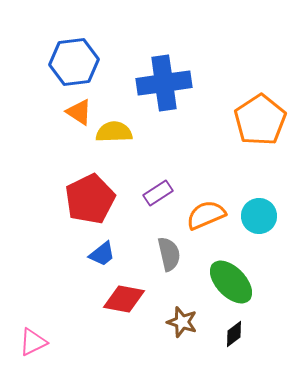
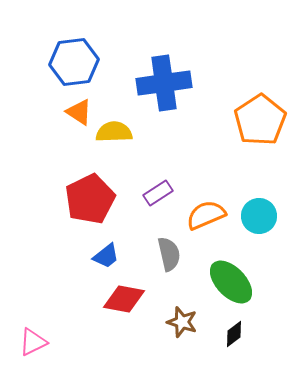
blue trapezoid: moved 4 px right, 2 px down
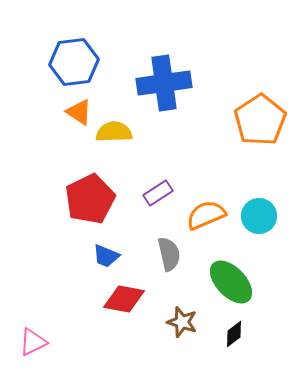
blue trapezoid: rotated 60 degrees clockwise
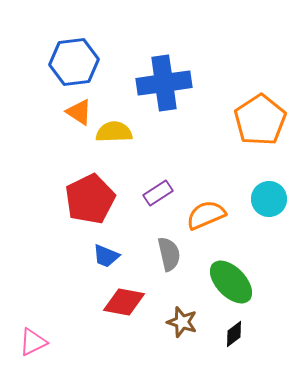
cyan circle: moved 10 px right, 17 px up
red diamond: moved 3 px down
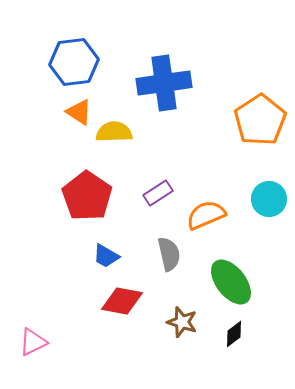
red pentagon: moved 3 px left, 3 px up; rotated 12 degrees counterclockwise
blue trapezoid: rotated 8 degrees clockwise
green ellipse: rotated 6 degrees clockwise
red diamond: moved 2 px left, 1 px up
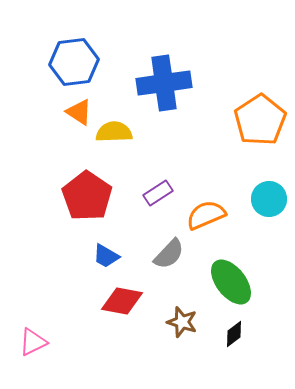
gray semicircle: rotated 56 degrees clockwise
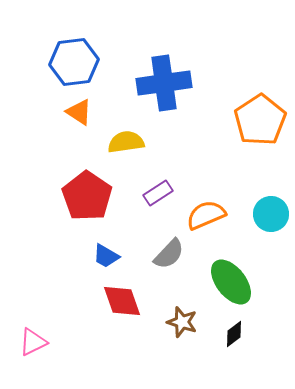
yellow semicircle: moved 12 px right, 10 px down; rotated 6 degrees counterclockwise
cyan circle: moved 2 px right, 15 px down
red diamond: rotated 60 degrees clockwise
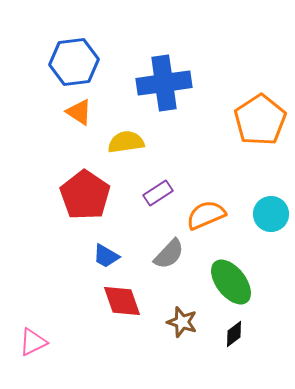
red pentagon: moved 2 px left, 1 px up
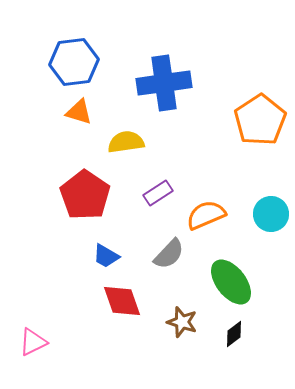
orange triangle: rotated 16 degrees counterclockwise
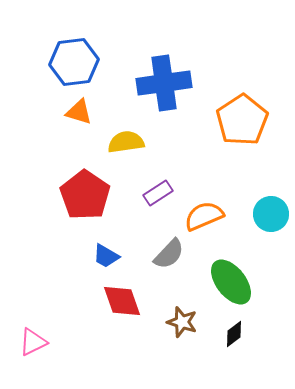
orange pentagon: moved 18 px left
orange semicircle: moved 2 px left, 1 px down
